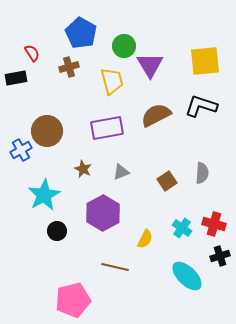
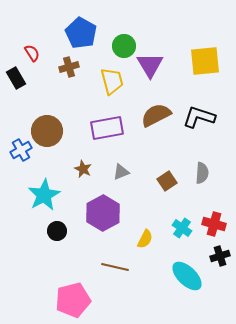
black rectangle: rotated 70 degrees clockwise
black L-shape: moved 2 px left, 11 px down
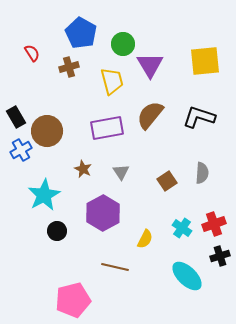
green circle: moved 1 px left, 2 px up
black rectangle: moved 39 px down
brown semicircle: moved 6 px left; rotated 24 degrees counterclockwise
gray triangle: rotated 42 degrees counterclockwise
red cross: rotated 35 degrees counterclockwise
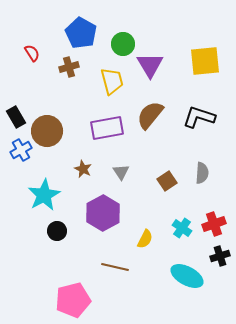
cyan ellipse: rotated 16 degrees counterclockwise
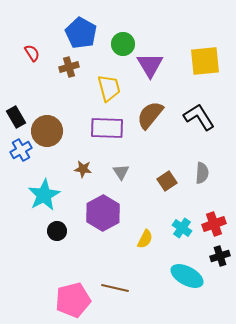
yellow trapezoid: moved 3 px left, 7 px down
black L-shape: rotated 40 degrees clockwise
purple rectangle: rotated 12 degrees clockwise
brown star: rotated 18 degrees counterclockwise
brown line: moved 21 px down
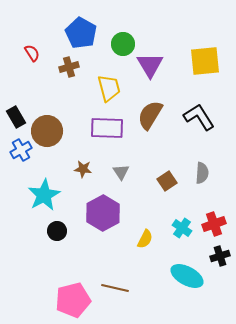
brown semicircle: rotated 8 degrees counterclockwise
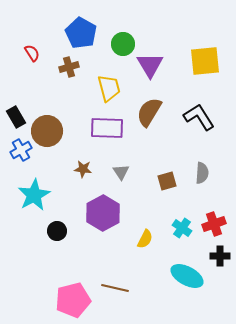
brown semicircle: moved 1 px left, 3 px up
brown square: rotated 18 degrees clockwise
cyan star: moved 10 px left
black cross: rotated 18 degrees clockwise
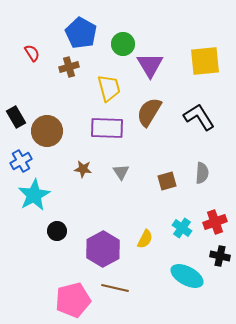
blue cross: moved 11 px down
purple hexagon: moved 36 px down
red cross: moved 1 px right, 2 px up
black cross: rotated 12 degrees clockwise
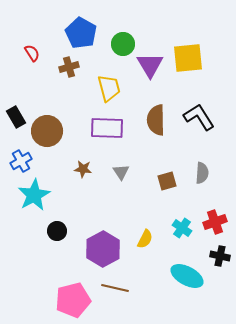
yellow square: moved 17 px left, 3 px up
brown semicircle: moved 7 px right, 8 px down; rotated 32 degrees counterclockwise
